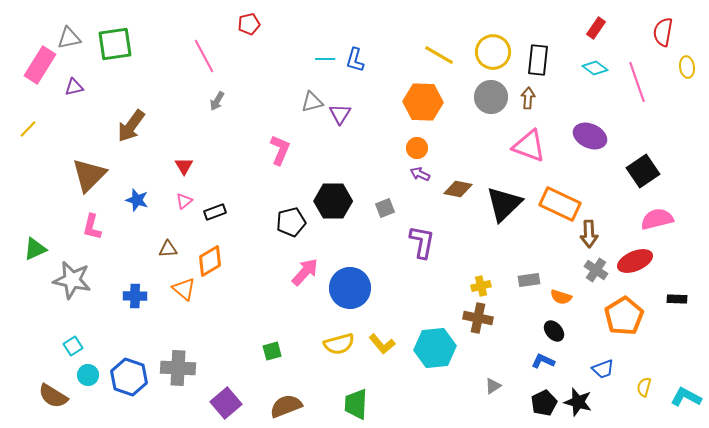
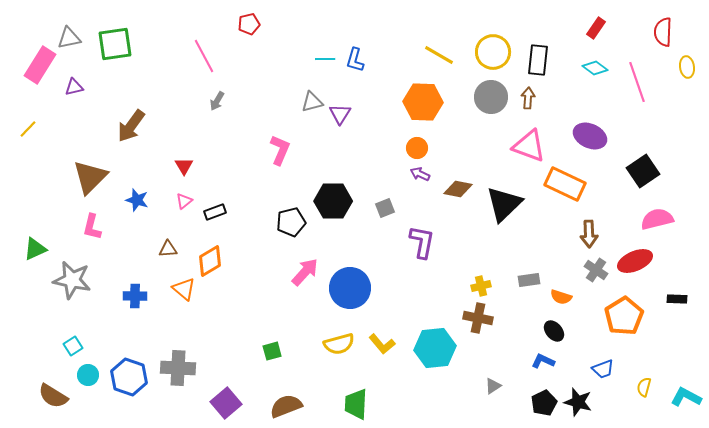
red semicircle at (663, 32): rotated 8 degrees counterclockwise
brown triangle at (89, 175): moved 1 px right, 2 px down
orange rectangle at (560, 204): moved 5 px right, 20 px up
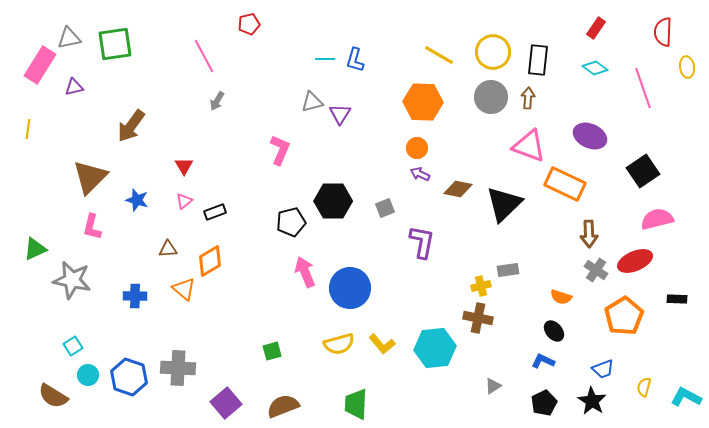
pink line at (637, 82): moved 6 px right, 6 px down
yellow line at (28, 129): rotated 36 degrees counterclockwise
pink arrow at (305, 272): rotated 64 degrees counterclockwise
gray rectangle at (529, 280): moved 21 px left, 10 px up
black star at (578, 402): moved 14 px right, 1 px up; rotated 16 degrees clockwise
brown semicircle at (286, 406): moved 3 px left
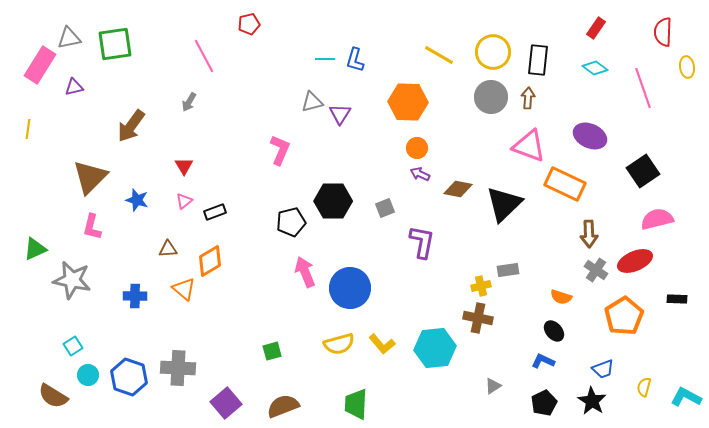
gray arrow at (217, 101): moved 28 px left, 1 px down
orange hexagon at (423, 102): moved 15 px left
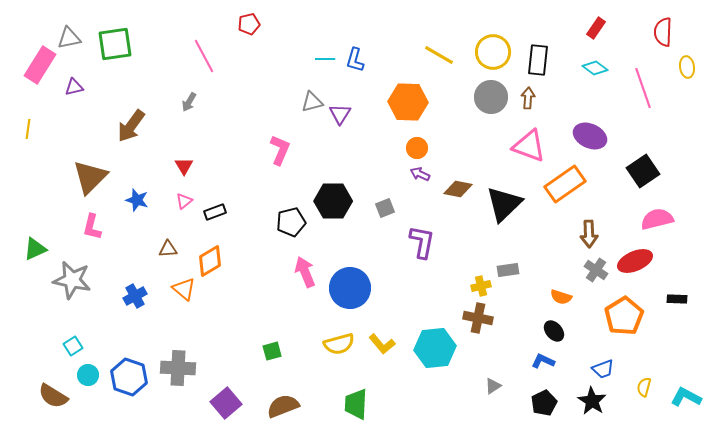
orange rectangle at (565, 184): rotated 60 degrees counterclockwise
blue cross at (135, 296): rotated 30 degrees counterclockwise
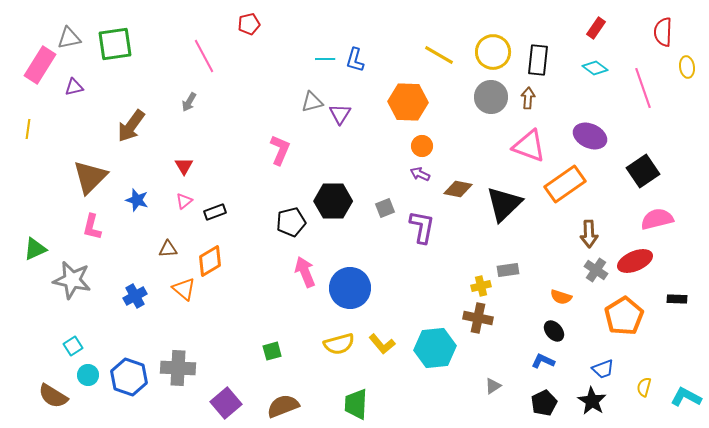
orange circle at (417, 148): moved 5 px right, 2 px up
purple L-shape at (422, 242): moved 15 px up
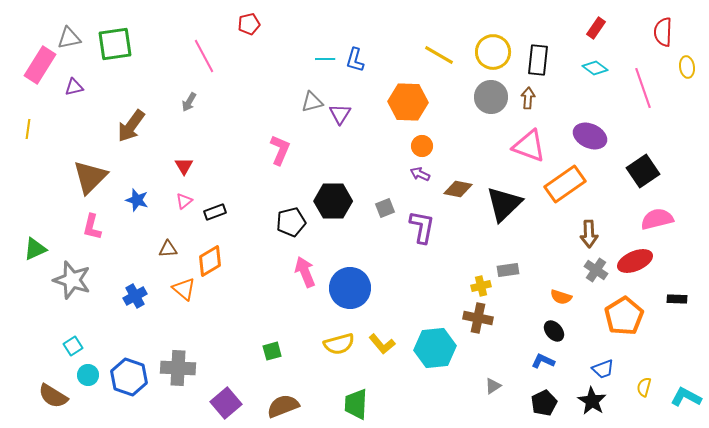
gray star at (72, 280): rotated 6 degrees clockwise
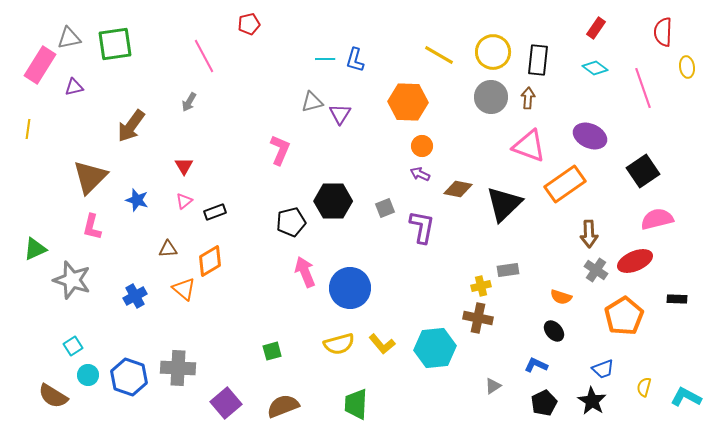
blue L-shape at (543, 361): moved 7 px left, 4 px down
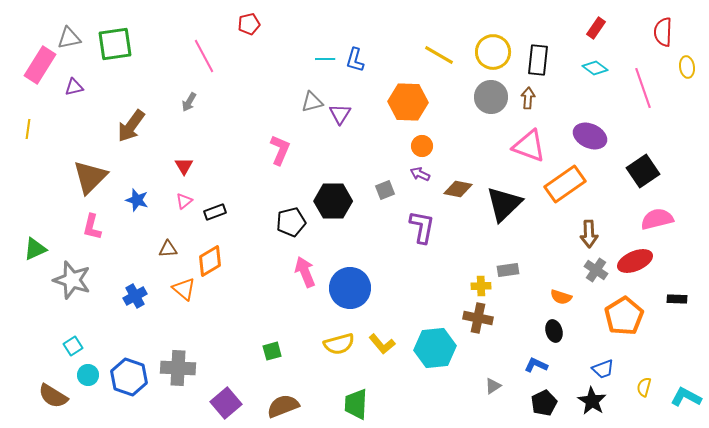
gray square at (385, 208): moved 18 px up
yellow cross at (481, 286): rotated 12 degrees clockwise
black ellipse at (554, 331): rotated 25 degrees clockwise
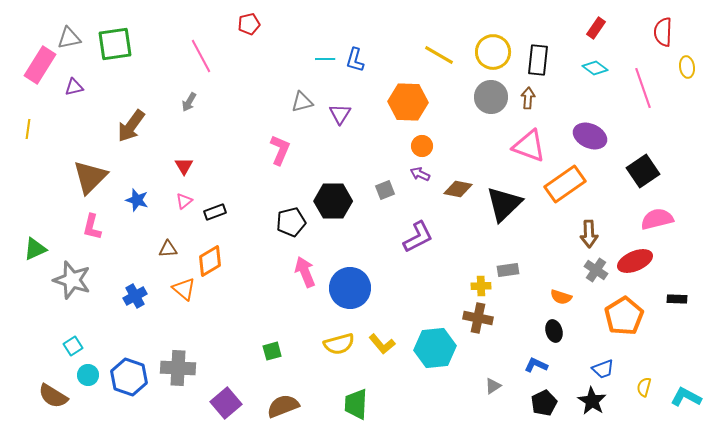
pink line at (204, 56): moved 3 px left
gray triangle at (312, 102): moved 10 px left
purple L-shape at (422, 227): moved 4 px left, 10 px down; rotated 52 degrees clockwise
